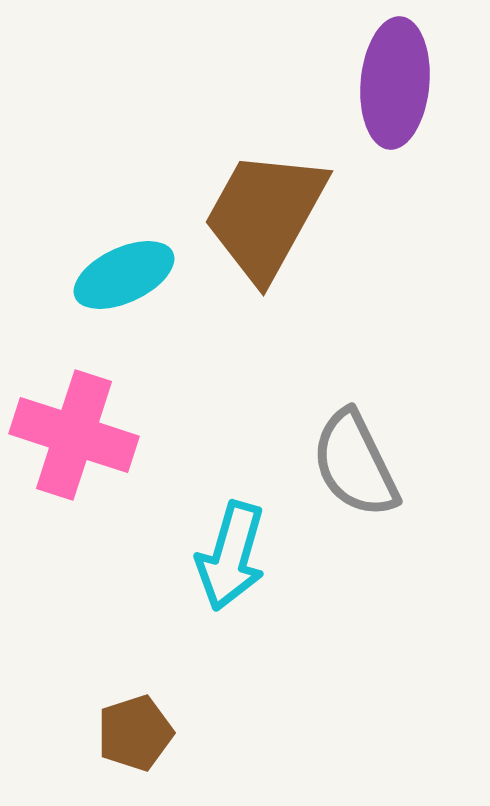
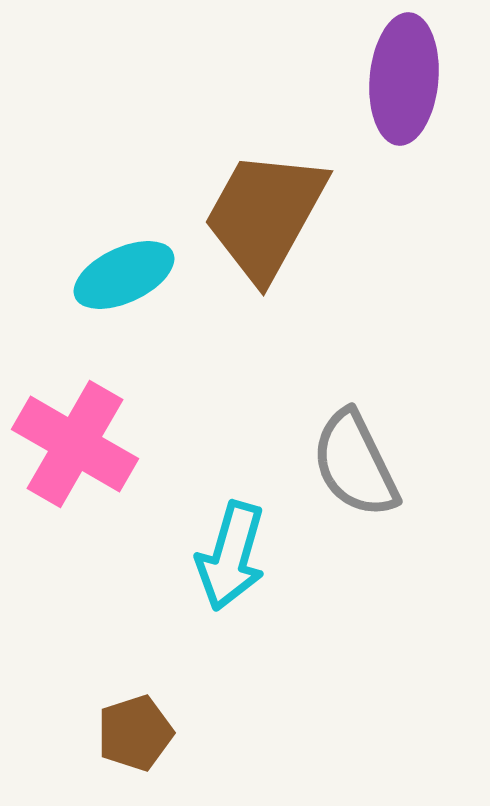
purple ellipse: moved 9 px right, 4 px up
pink cross: moved 1 px right, 9 px down; rotated 12 degrees clockwise
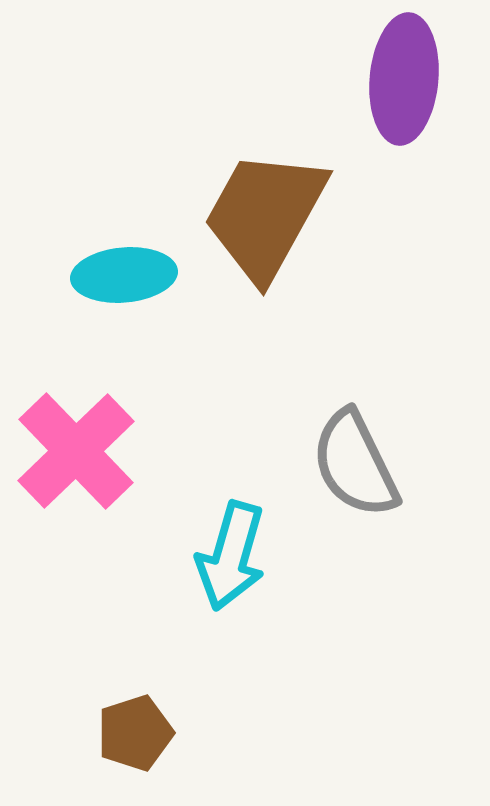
cyan ellipse: rotated 20 degrees clockwise
pink cross: moved 1 px right, 7 px down; rotated 16 degrees clockwise
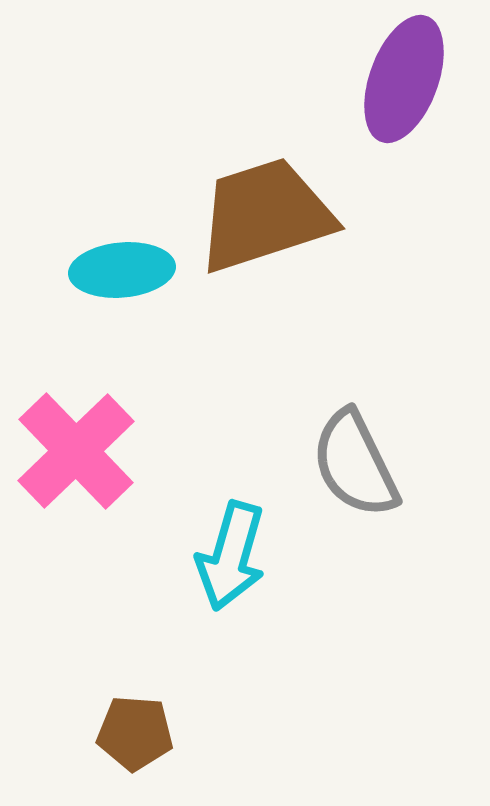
purple ellipse: rotated 15 degrees clockwise
brown trapezoid: rotated 43 degrees clockwise
cyan ellipse: moved 2 px left, 5 px up
brown pentagon: rotated 22 degrees clockwise
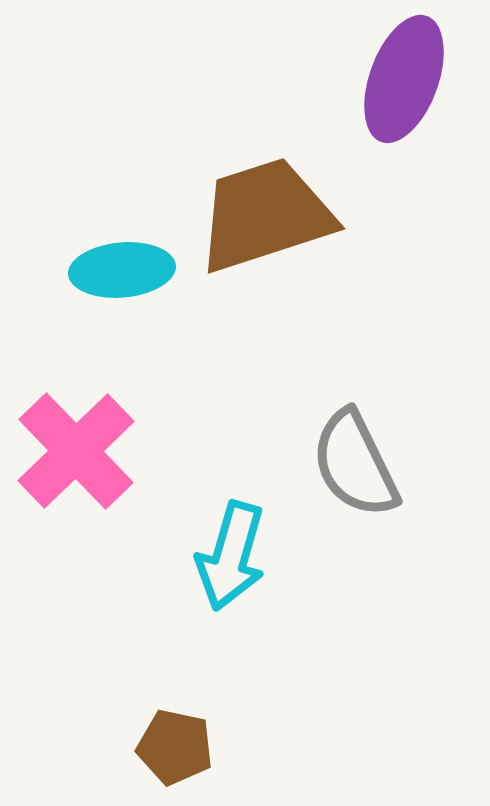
brown pentagon: moved 40 px right, 14 px down; rotated 8 degrees clockwise
